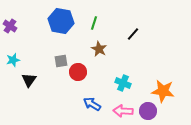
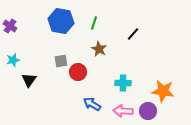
cyan cross: rotated 21 degrees counterclockwise
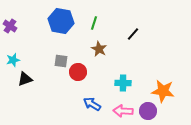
gray square: rotated 16 degrees clockwise
black triangle: moved 4 px left, 1 px up; rotated 35 degrees clockwise
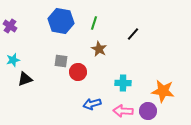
blue arrow: rotated 48 degrees counterclockwise
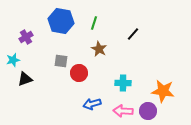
purple cross: moved 16 px right, 11 px down; rotated 24 degrees clockwise
red circle: moved 1 px right, 1 px down
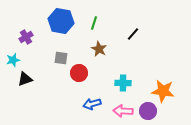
gray square: moved 3 px up
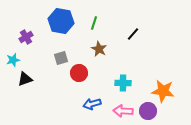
gray square: rotated 24 degrees counterclockwise
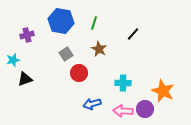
purple cross: moved 1 px right, 2 px up; rotated 16 degrees clockwise
gray square: moved 5 px right, 4 px up; rotated 16 degrees counterclockwise
orange star: rotated 15 degrees clockwise
purple circle: moved 3 px left, 2 px up
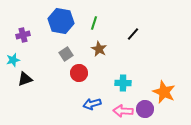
purple cross: moved 4 px left
orange star: moved 1 px right, 1 px down
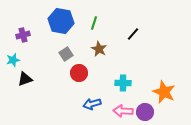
purple circle: moved 3 px down
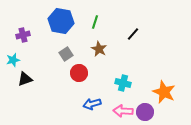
green line: moved 1 px right, 1 px up
cyan cross: rotated 14 degrees clockwise
